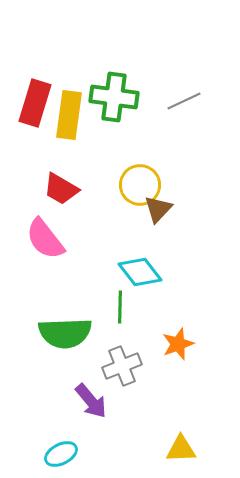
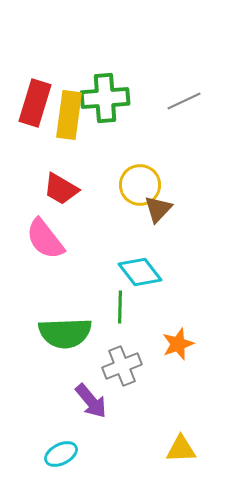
green cross: moved 9 px left, 1 px down; rotated 12 degrees counterclockwise
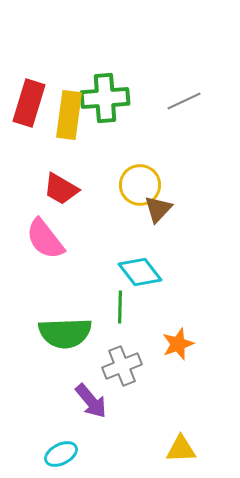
red rectangle: moved 6 px left
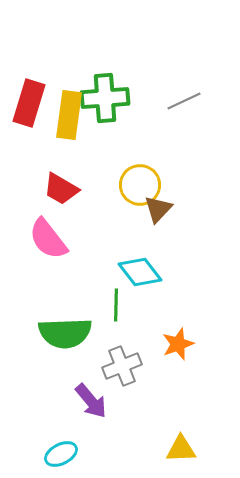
pink semicircle: moved 3 px right
green line: moved 4 px left, 2 px up
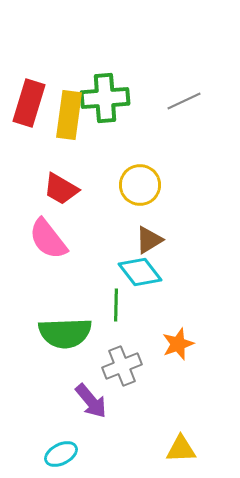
brown triangle: moved 9 px left, 31 px down; rotated 16 degrees clockwise
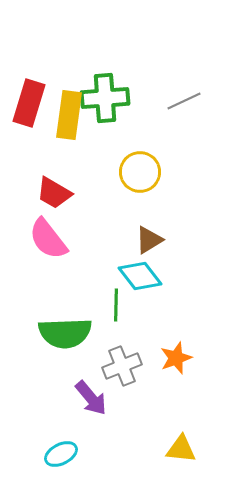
yellow circle: moved 13 px up
red trapezoid: moved 7 px left, 4 px down
cyan diamond: moved 4 px down
orange star: moved 2 px left, 14 px down
purple arrow: moved 3 px up
yellow triangle: rotated 8 degrees clockwise
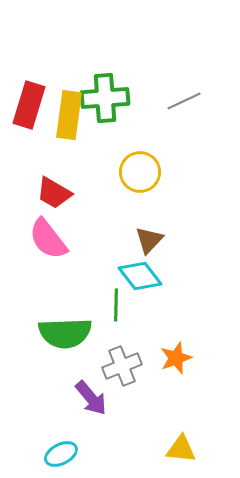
red rectangle: moved 2 px down
brown triangle: rotated 16 degrees counterclockwise
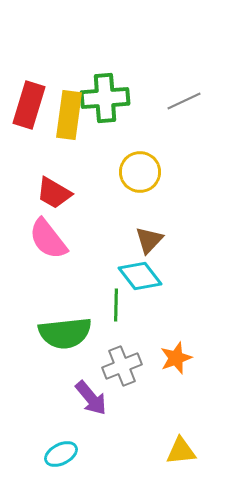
green semicircle: rotated 4 degrees counterclockwise
yellow triangle: moved 2 px down; rotated 12 degrees counterclockwise
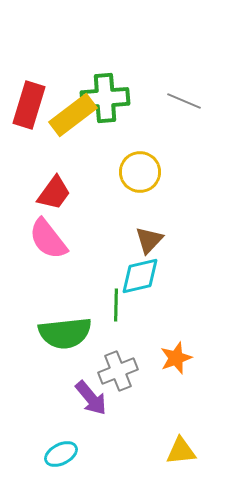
gray line: rotated 48 degrees clockwise
yellow rectangle: moved 4 px right; rotated 45 degrees clockwise
red trapezoid: rotated 84 degrees counterclockwise
cyan diamond: rotated 66 degrees counterclockwise
gray cross: moved 4 px left, 5 px down
